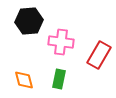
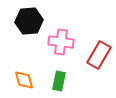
green rectangle: moved 2 px down
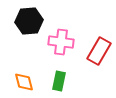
red rectangle: moved 4 px up
orange diamond: moved 2 px down
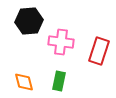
red rectangle: rotated 12 degrees counterclockwise
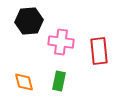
red rectangle: rotated 24 degrees counterclockwise
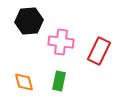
red rectangle: rotated 32 degrees clockwise
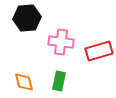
black hexagon: moved 2 px left, 3 px up
red rectangle: rotated 48 degrees clockwise
